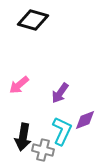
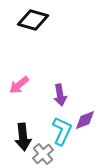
purple arrow: moved 2 px down; rotated 45 degrees counterclockwise
black arrow: rotated 16 degrees counterclockwise
gray cross: moved 4 px down; rotated 35 degrees clockwise
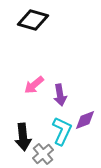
pink arrow: moved 15 px right
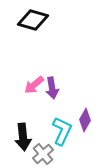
purple arrow: moved 8 px left, 7 px up
purple diamond: rotated 40 degrees counterclockwise
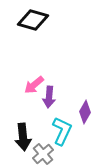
purple arrow: moved 3 px left, 9 px down; rotated 15 degrees clockwise
purple diamond: moved 8 px up
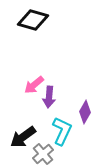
black arrow: rotated 60 degrees clockwise
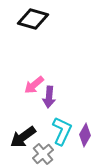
black diamond: moved 1 px up
purple diamond: moved 23 px down
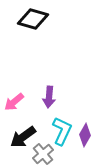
pink arrow: moved 20 px left, 17 px down
